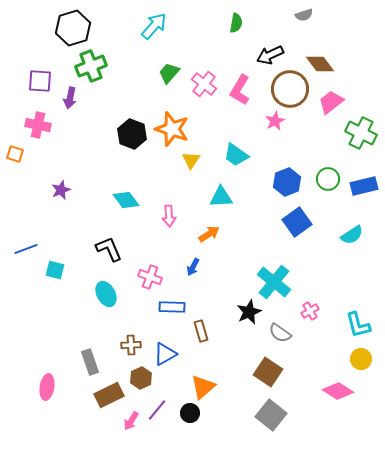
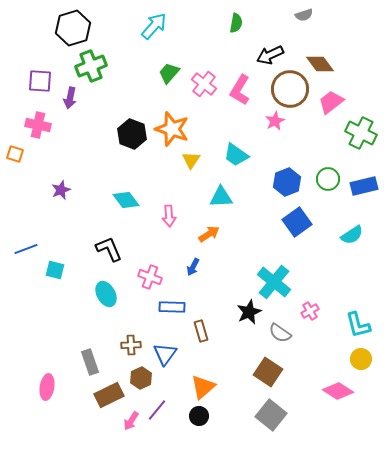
blue triangle at (165, 354): rotated 25 degrees counterclockwise
black circle at (190, 413): moved 9 px right, 3 px down
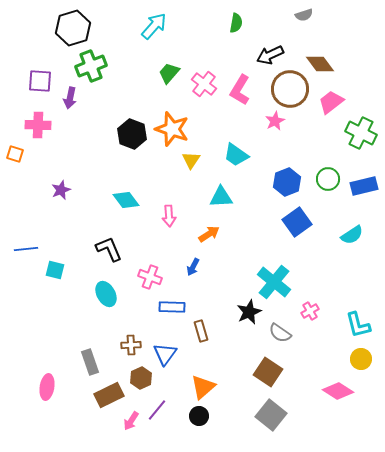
pink cross at (38, 125): rotated 10 degrees counterclockwise
blue line at (26, 249): rotated 15 degrees clockwise
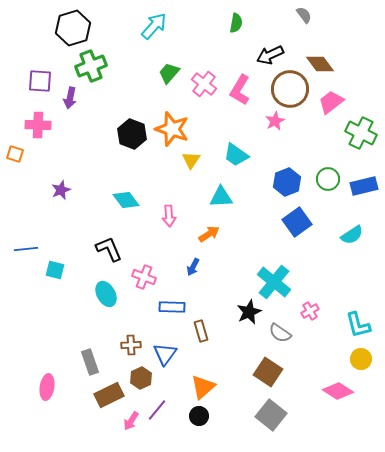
gray semicircle at (304, 15): rotated 108 degrees counterclockwise
pink cross at (150, 277): moved 6 px left
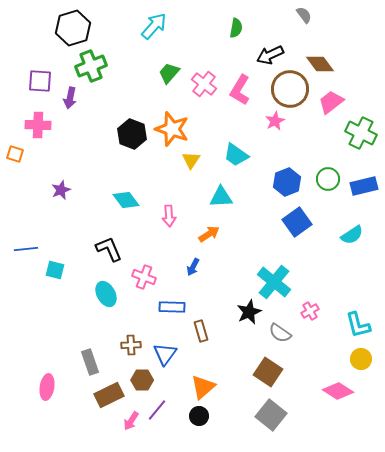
green semicircle at (236, 23): moved 5 px down
brown hexagon at (141, 378): moved 1 px right, 2 px down; rotated 25 degrees clockwise
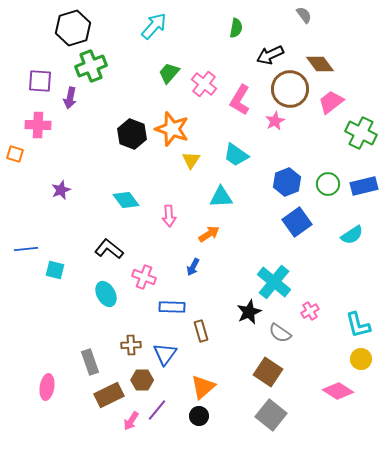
pink L-shape at (240, 90): moved 10 px down
green circle at (328, 179): moved 5 px down
black L-shape at (109, 249): rotated 28 degrees counterclockwise
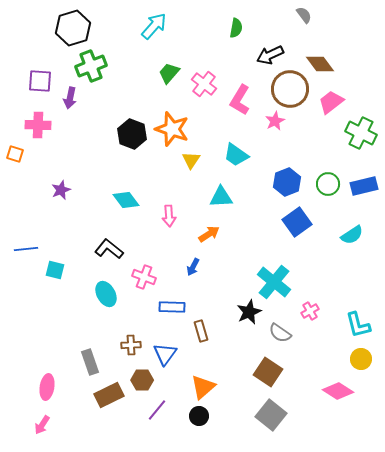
pink arrow at (131, 421): moved 89 px left, 4 px down
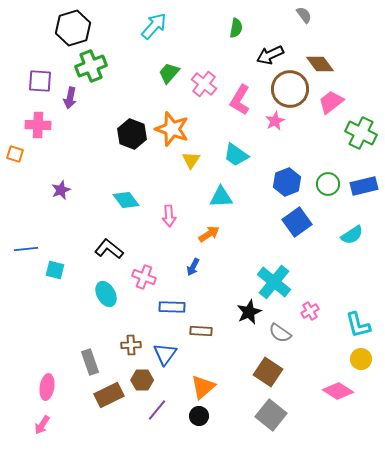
brown rectangle at (201, 331): rotated 70 degrees counterclockwise
